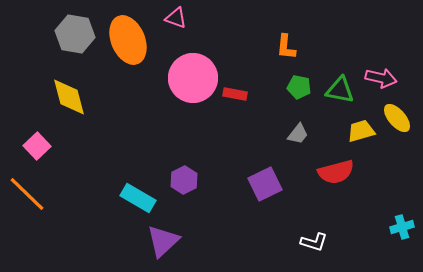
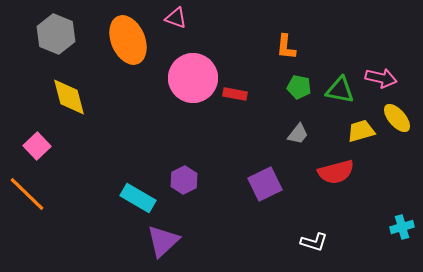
gray hexagon: moved 19 px left; rotated 12 degrees clockwise
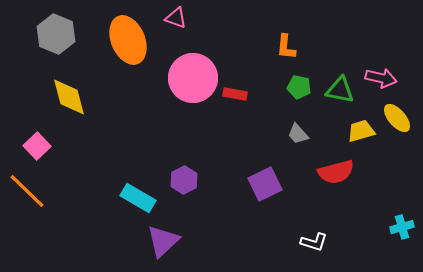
gray trapezoid: rotated 100 degrees clockwise
orange line: moved 3 px up
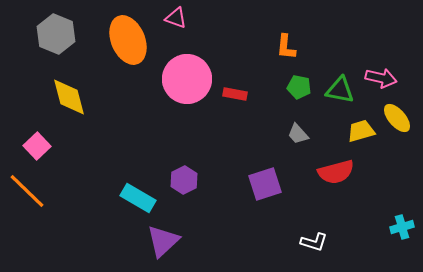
pink circle: moved 6 px left, 1 px down
purple square: rotated 8 degrees clockwise
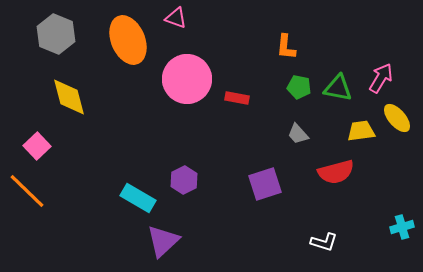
pink arrow: rotated 72 degrees counterclockwise
green triangle: moved 2 px left, 2 px up
red rectangle: moved 2 px right, 4 px down
yellow trapezoid: rotated 8 degrees clockwise
white L-shape: moved 10 px right
